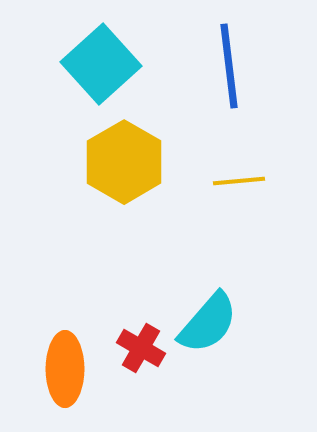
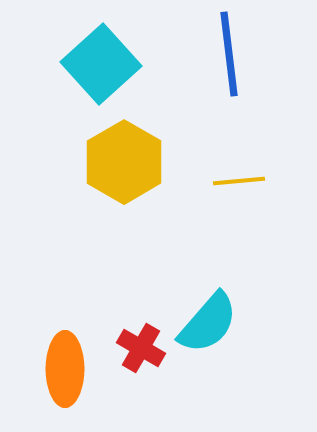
blue line: moved 12 px up
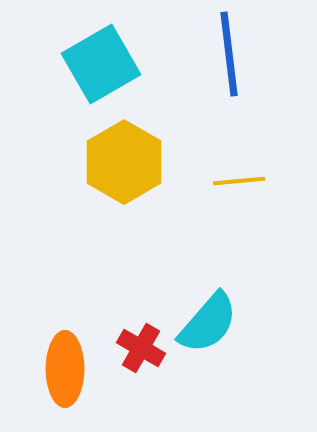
cyan square: rotated 12 degrees clockwise
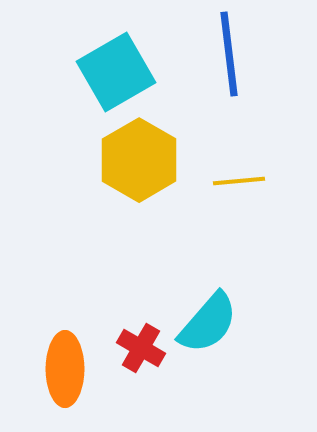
cyan square: moved 15 px right, 8 px down
yellow hexagon: moved 15 px right, 2 px up
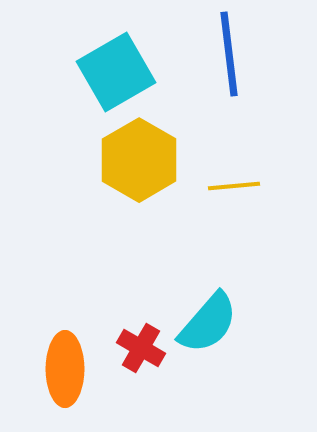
yellow line: moved 5 px left, 5 px down
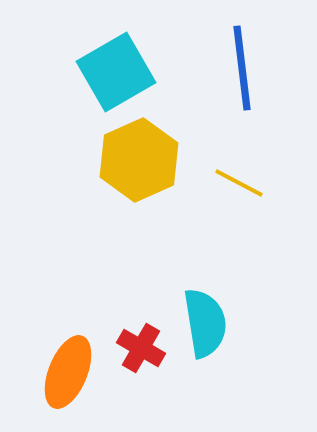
blue line: moved 13 px right, 14 px down
yellow hexagon: rotated 6 degrees clockwise
yellow line: moved 5 px right, 3 px up; rotated 33 degrees clockwise
cyan semicircle: moved 3 px left; rotated 50 degrees counterclockwise
orange ellipse: moved 3 px right, 3 px down; rotated 22 degrees clockwise
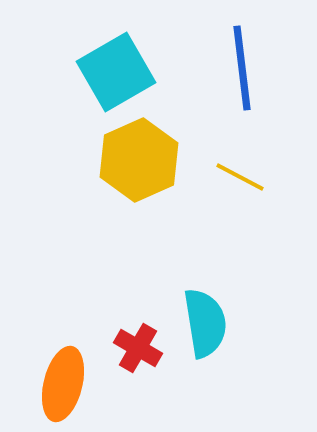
yellow line: moved 1 px right, 6 px up
red cross: moved 3 px left
orange ellipse: moved 5 px left, 12 px down; rotated 8 degrees counterclockwise
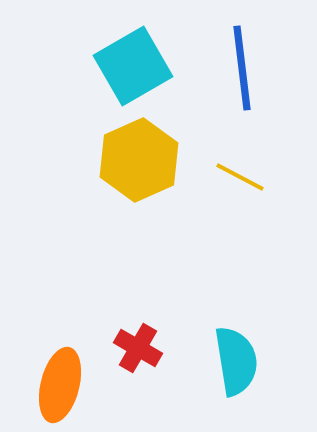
cyan square: moved 17 px right, 6 px up
cyan semicircle: moved 31 px right, 38 px down
orange ellipse: moved 3 px left, 1 px down
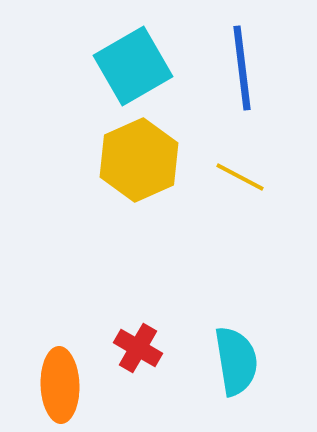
orange ellipse: rotated 16 degrees counterclockwise
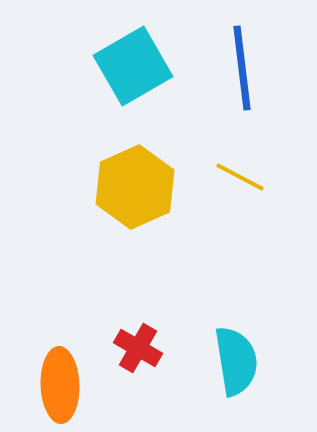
yellow hexagon: moved 4 px left, 27 px down
